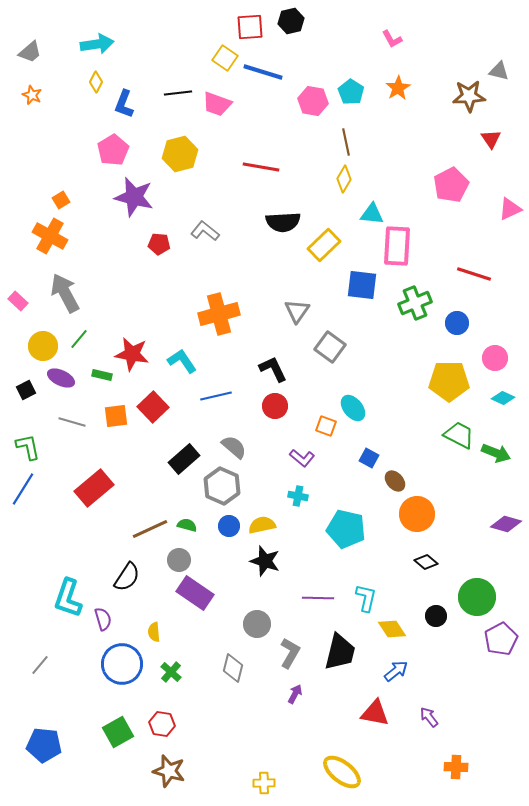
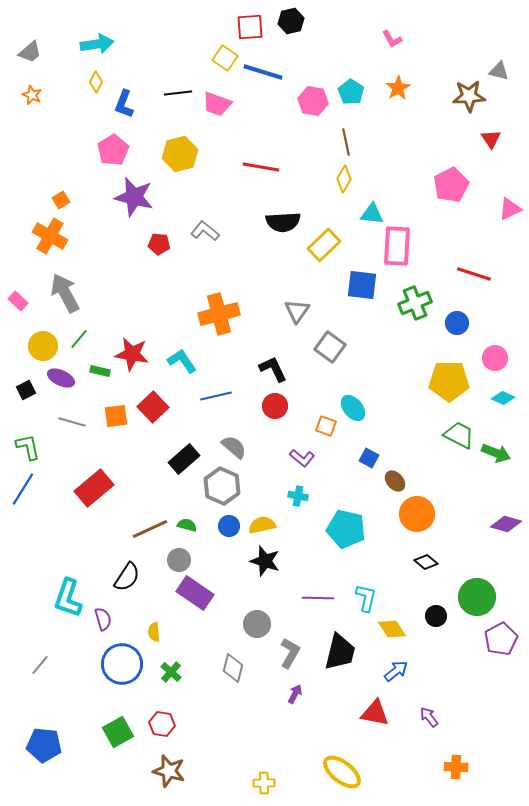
green rectangle at (102, 375): moved 2 px left, 4 px up
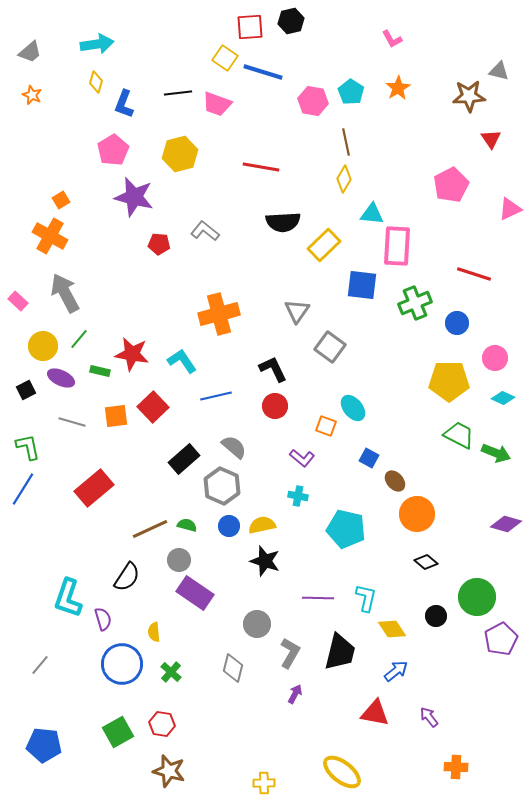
yellow diamond at (96, 82): rotated 10 degrees counterclockwise
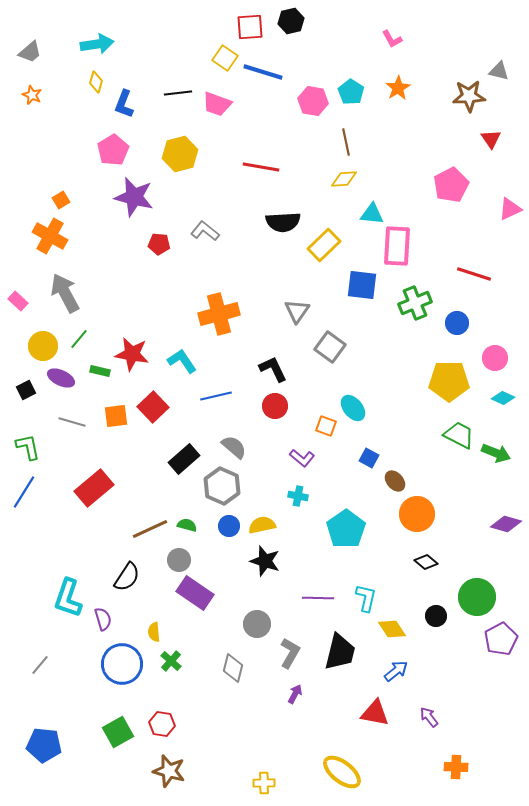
yellow diamond at (344, 179): rotated 56 degrees clockwise
blue line at (23, 489): moved 1 px right, 3 px down
cyan pentagon at (346, 529): rotated 24 degrees clockwise
green cross at (171, 672): moved 11 px up
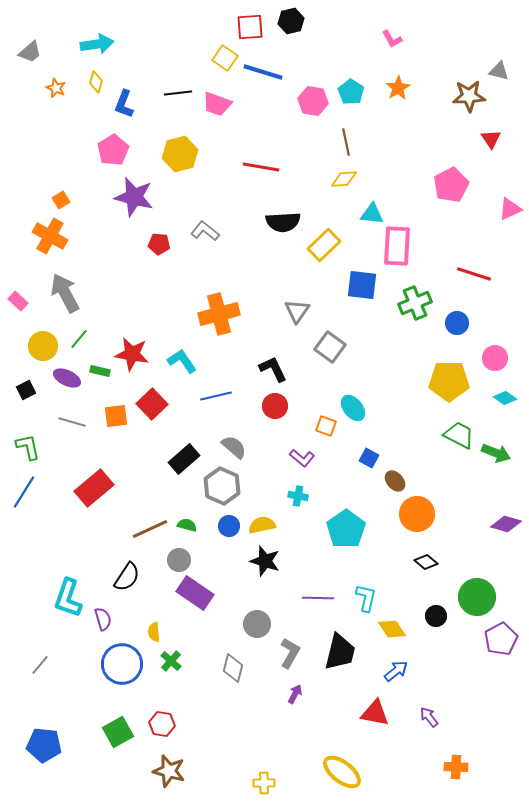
orange star at (32, 95): moved 24 px right, 7 px up
purple ellipse at (61, 378): moved 6 px right
cyan diamond at (503, 398): moved 2 px right; rotated 10 degrees clockwise
red square at (153, 407): moved 1 px left, 3 px up
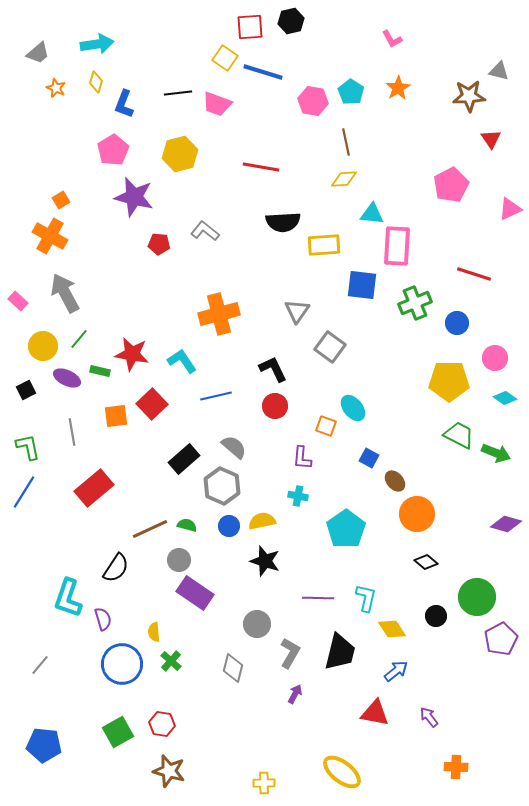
gray trapezoid at (30, 52): moved 8 px right, 1 px down
yellow rectangle at (324, 245): rotated 40 degrees clockwise
gray line at (72, 422): moved 10 px down; rotated 64 degrees clockwise
purple L-shape at (302, 458): rotated 55 degrees clockwise
yellow semicircle at (262, 525): moved 4 px up
black semicircle at (127, 577): moved 11 px left, 9 px up
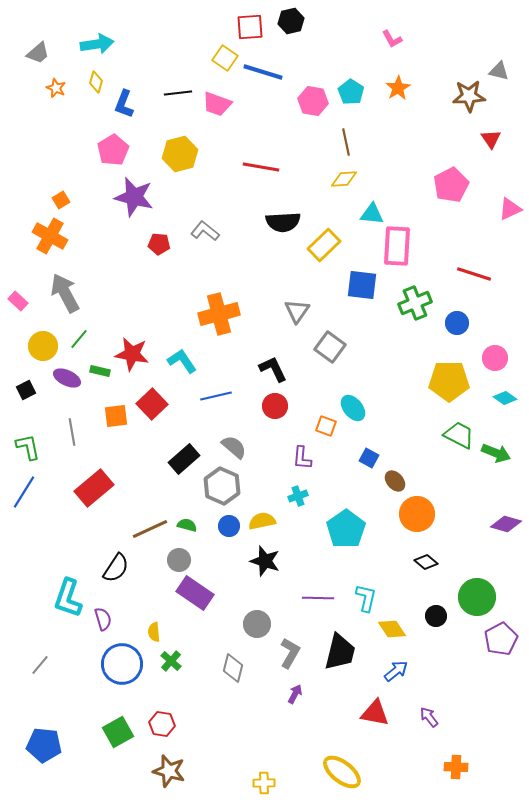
yellow rectangle at (324, 245): rotated 40 degrees counterclockwise
cyan cross at (298, 496): rotated 30 degrees counterclockwise
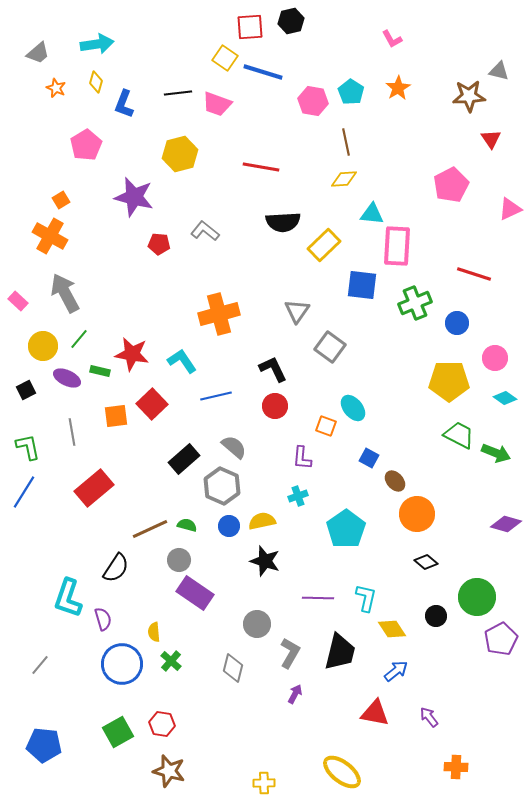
pink pentagon at (113, 150): moved 27 px left, 5 px up
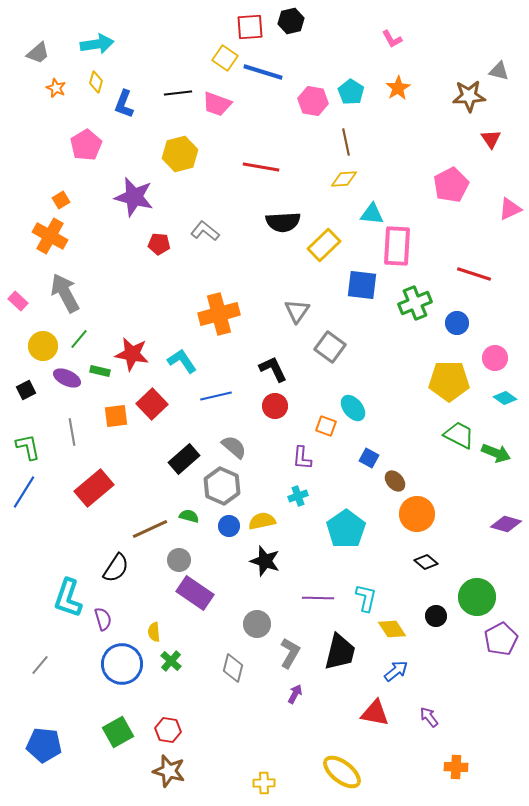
green semicircle at (187, 525): moved 2 px right, 9 px up
red hexagon at (162, 724): moved 6 px right, 6 px down
